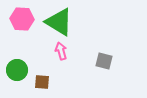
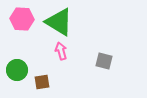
brown square: rotated 14 degrees counterclockwise
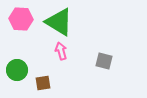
pink hexagon: moved 1 px left
brown square: moved 1 px right, 1 px down
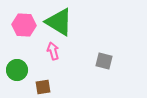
pink hexagon: moved 3 px right, 6 px down
pink arrow: moved 8 px left
brown square: moved 4 px down
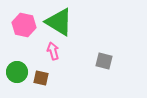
pink hexagon: rotated 10 degrees clockwise
green circle: moved 2 px down
brown square: moved 2 px left, 9 px up; rotated 21 degrees clockwise
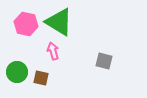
pink hexagon: moved 2 px right, 1 px up
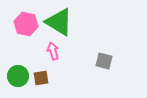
green circle: moved 1 px right, 4 px down
brown square: rotated 21 degrees counterclockwise
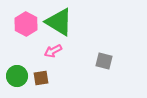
pink hexagon: rotated 15 degrees clockwise
pink arrow: rotated 102 degrees counterclockwise
green circle: moved 1 px left
